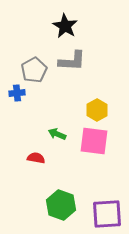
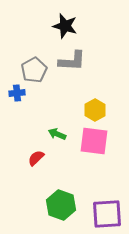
black star: rotated 15 degrees counterclockwise
yellow hexagon: moved 2 px left
red semicircle: rotated 54 degrees counterclockwise
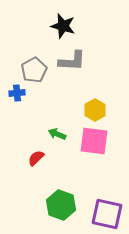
black star: moved 2 px left
purple square: rotated 16 degrees clockwise
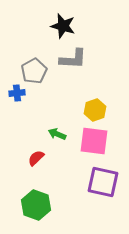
gray L-shape: moved 1 px right, 2 px up
gray pentagon: moved 1 px down
yellow hexagon: rotated 10 degrees clockwise
green hexagon: moved 25 px left
purple square: moved 4 px left, 32 px up
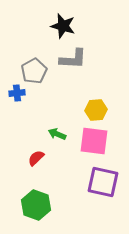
yellow hexagon: moved 1 px right; rotated 15 degrees clockwise
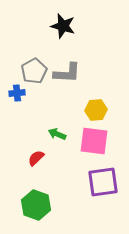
gray L-shape: moved 6 px left, 14 px down
purple square: rotated 20 degrees counterclockwise
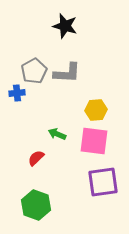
black star: moved 2 px right
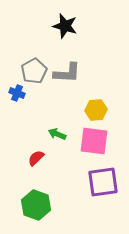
blue cross: rotated 28 degrees clockwise
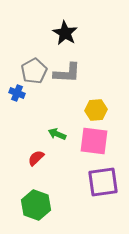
black star: moved 7 px down; rotated 15 degrees clockwise
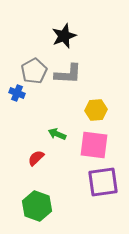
black star: moved 1 px left, 3 px down; rotated 20 degrees clockwise
gray L-shape: moved 1 px right, 1 px down
pink square: moved 4 px down
green hexagon: moved 1 px right, 1 px down
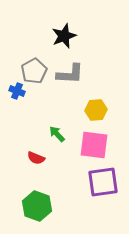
gray L-shape: moved 2 px right
blue cross: moved 2 px up
green arrow: rotated 24 degrees clockwise
red semicircle: rotated 114 degrees counterclockwise
